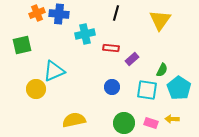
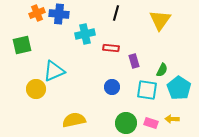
purple rectangle: moved 2 px right, 2 px down; rotated 64 degrees counterclockwise
green circle: moved 2 px right
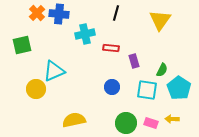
orange cross: rotated 21 degrees counterclockwise
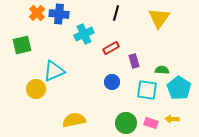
yellow triangle: moved 1 px left, 2 px up
cyan cross: moved 1 px left; rotated 12 degrees counterclockwise
red rectangle: rotated 35 degrees counterclockwise
green semicircle: rotated 112 degrees counterclockwise
blue circle: moved 5 px up
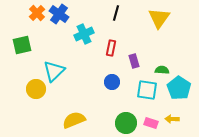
blue cross: rotated 30 degrees clockwise
red rectangle: rotated 49 degrees counterclockwise
cyan triangle: rotated 20 degrees counterclockwise
yellow semicircle: rotated 10 degrees counterclockwise
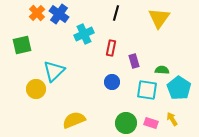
yellow arrow: rotated 56 degrees clockwise
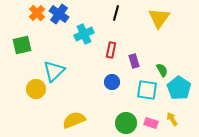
red rectangle: moved 2 px down
green semicircle: rotated 56 degrees clockwise
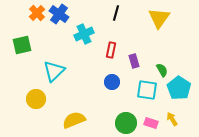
yellow circle: moved 10 px down
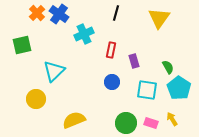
green semicircle: moved 6 px right, 3 px up
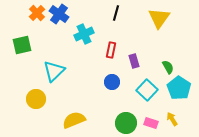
cyan square: rotated 35 degrees clockwise
